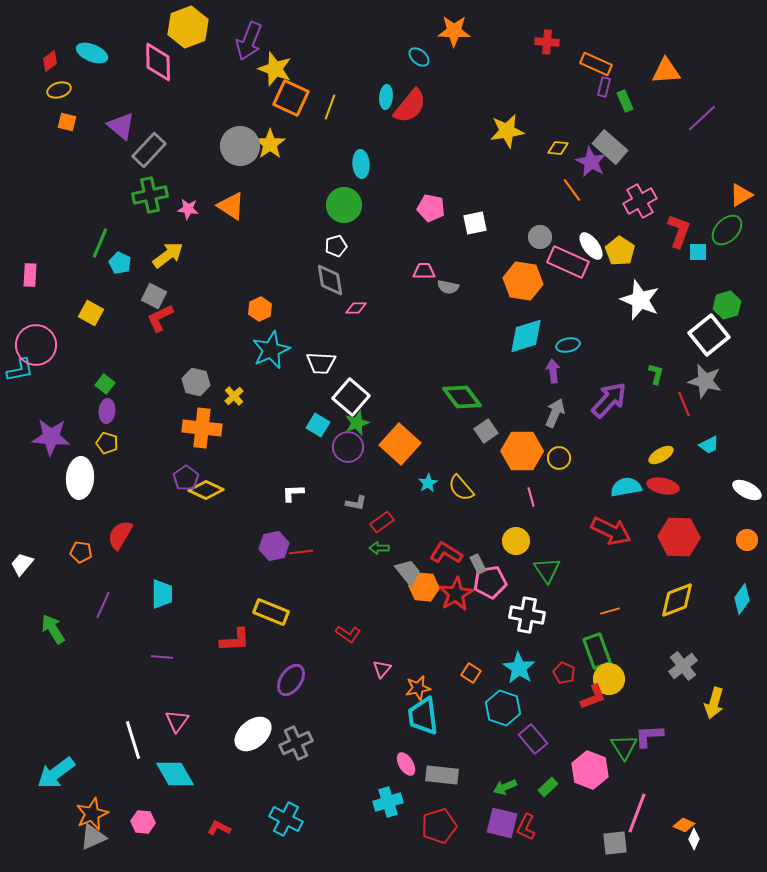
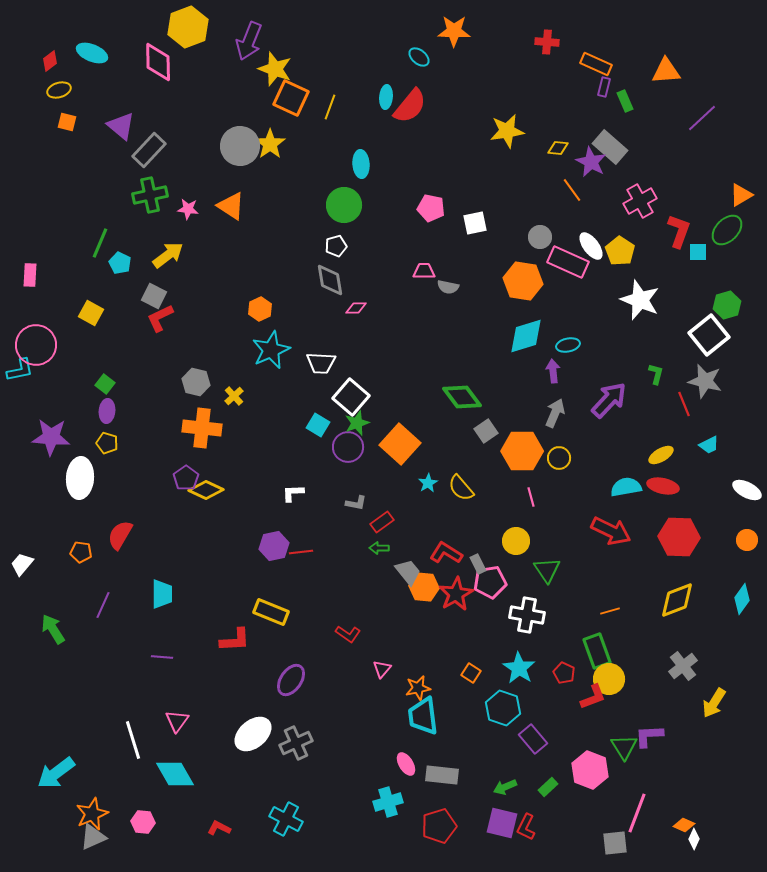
yellow arrow at (714, 703): rotated 16 degrees clockwise
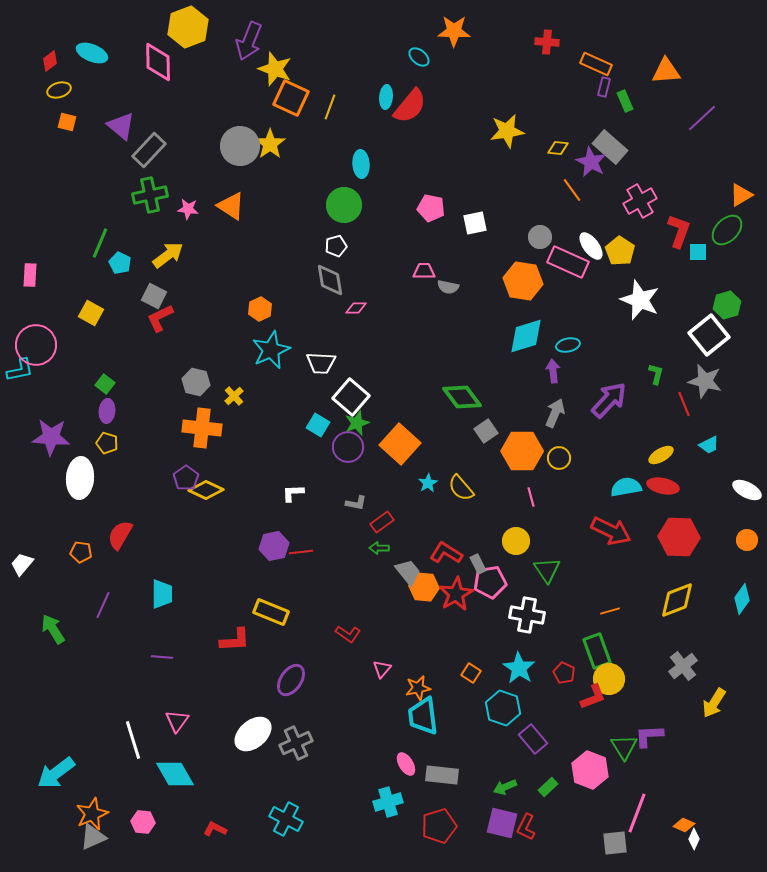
red L-shape at (219, 828): moved 4 px left, 1 px down
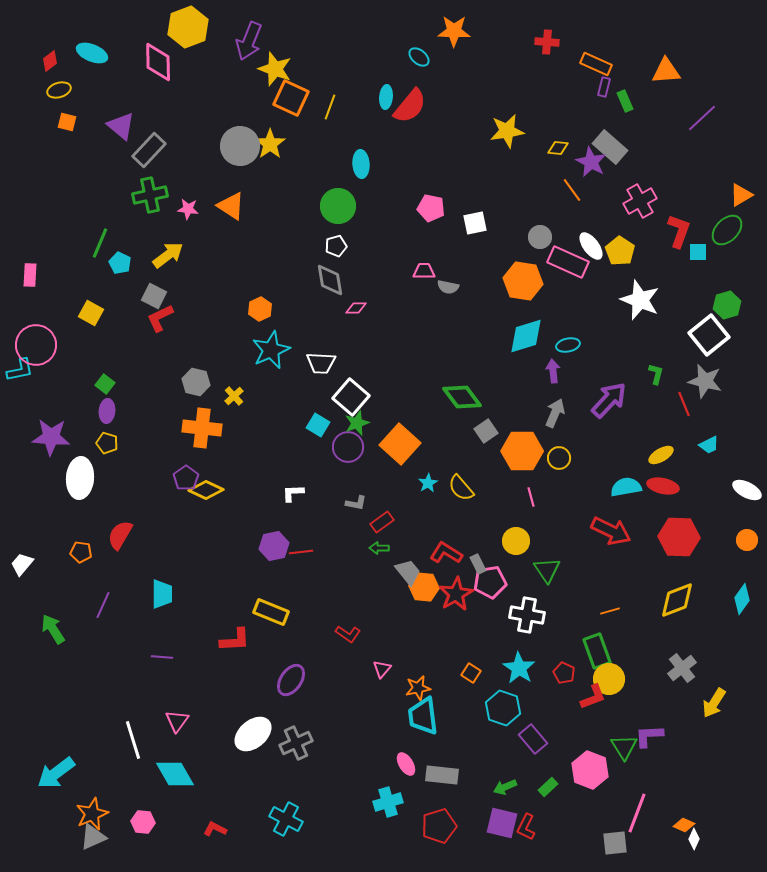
green circle at (344, 205): moved 6 px left, 1 px down
gray cross at (683, 666): moved 1 px left, 2 px down
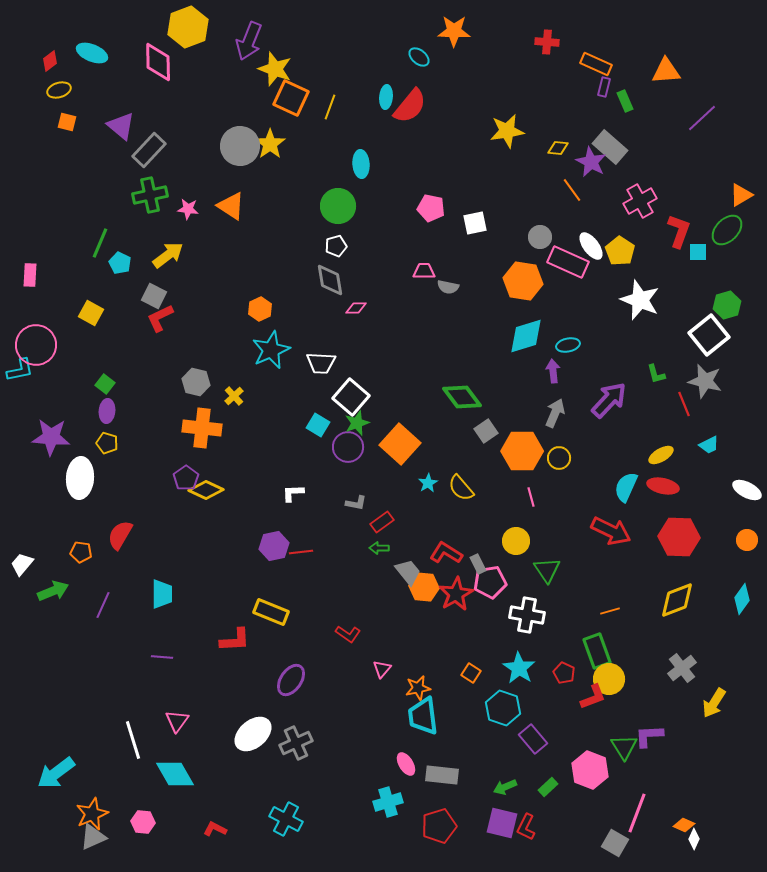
green L-shape at (656, 374): rotated 150 degrees clockwise
cyan semicircle at (626, 487): rotated 56 degrees counterclockwise
green arrow at (53, 629): moved 38 px up; rotated 100 degrees clockwise
gray square at (615, 843): rotated 36 degrees clockwise
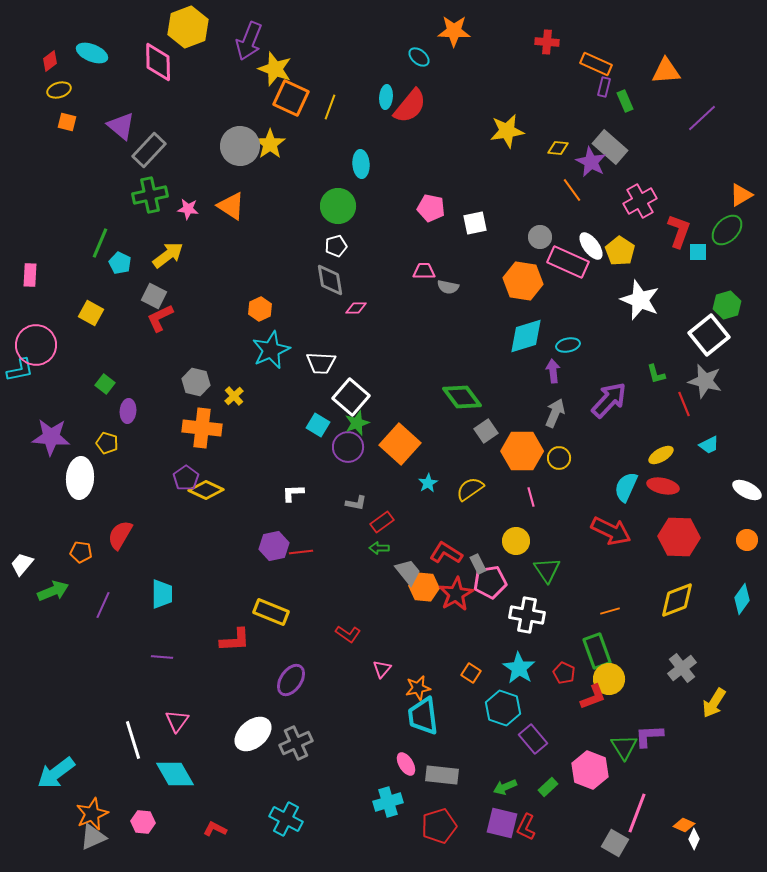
purple ellipse at (107, 411): moved 21 px right
yellow semicircle at (461, 488): moved 9 px right, 1 px down; rotated 96 degrees clockwise
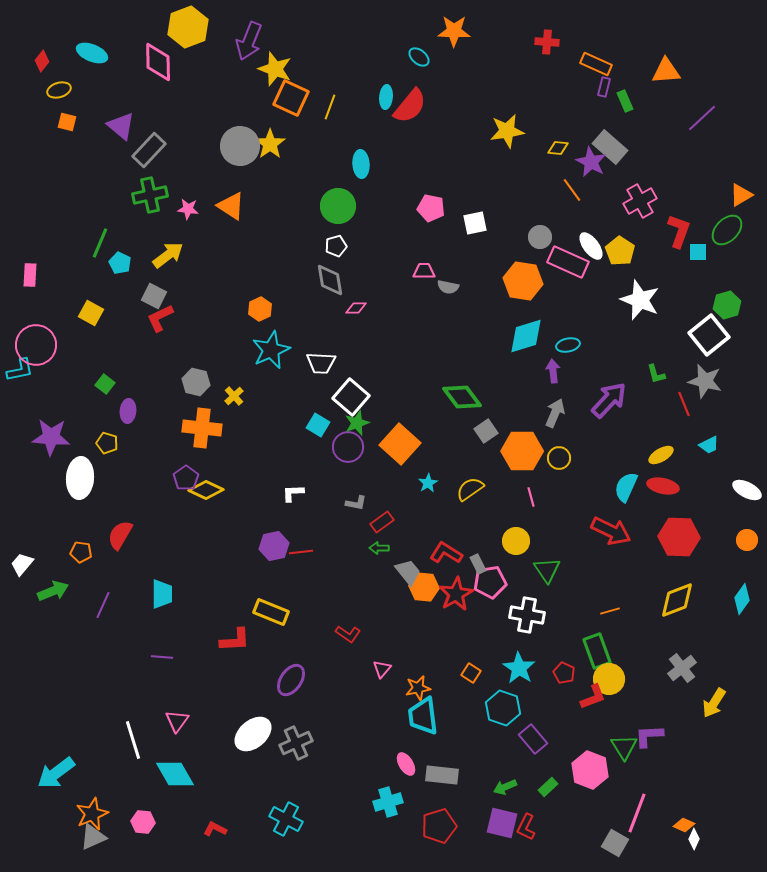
red diamond at (50, 61): moved 8 px left; rotated 15 degrees counterclockwise
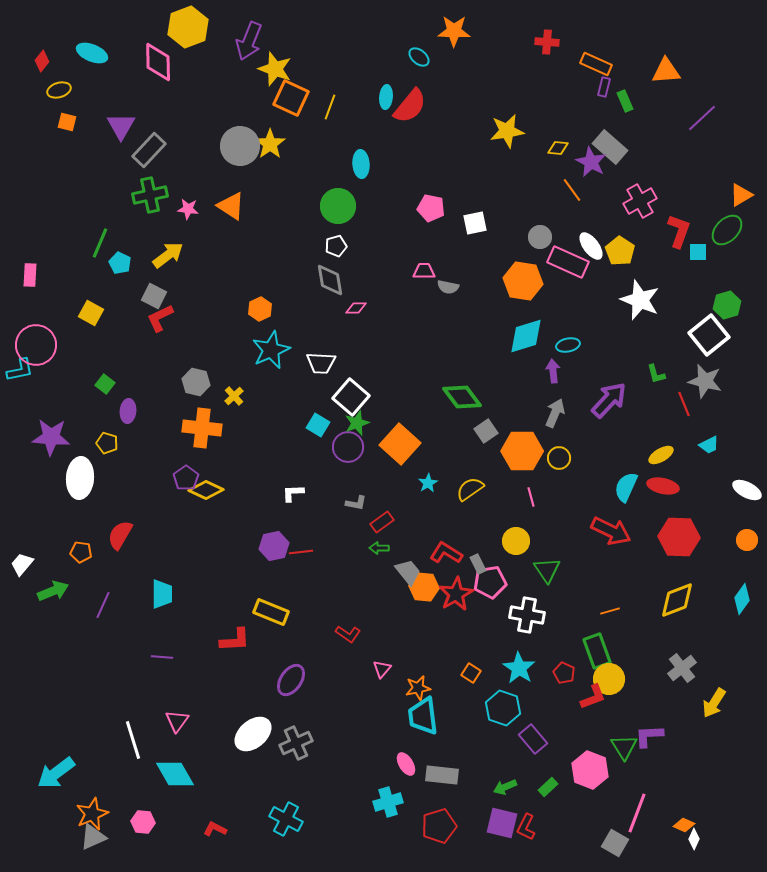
purple triangle at (121, 126): rotated 20 degrees clockwise
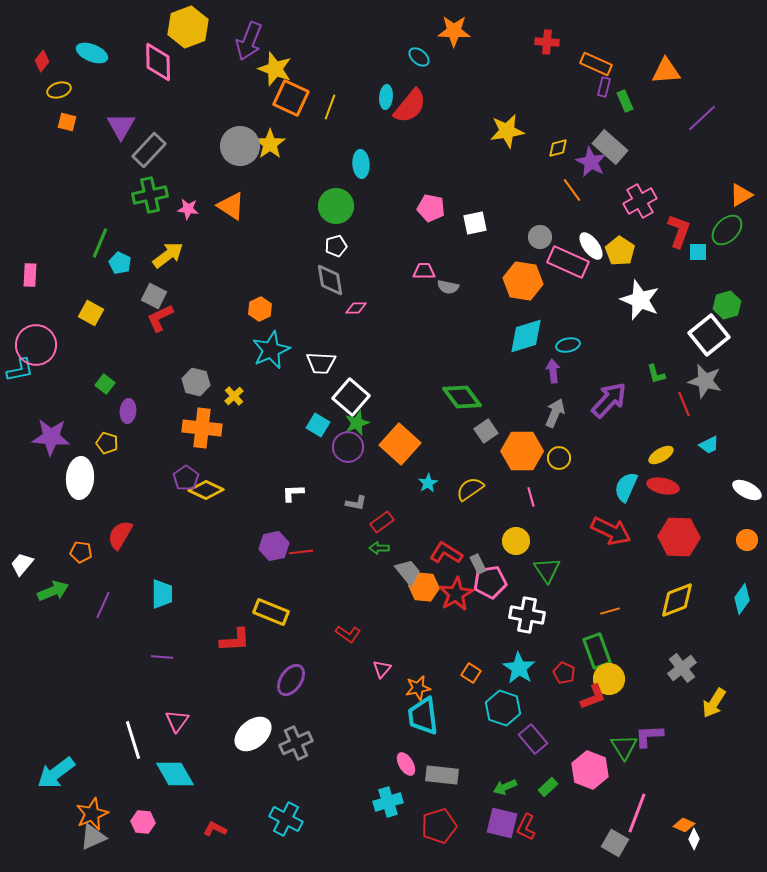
yellow diamond at (558, 148): rotated 20 degrees counterclockwise
green circle at (338, 206): moved 2 px left
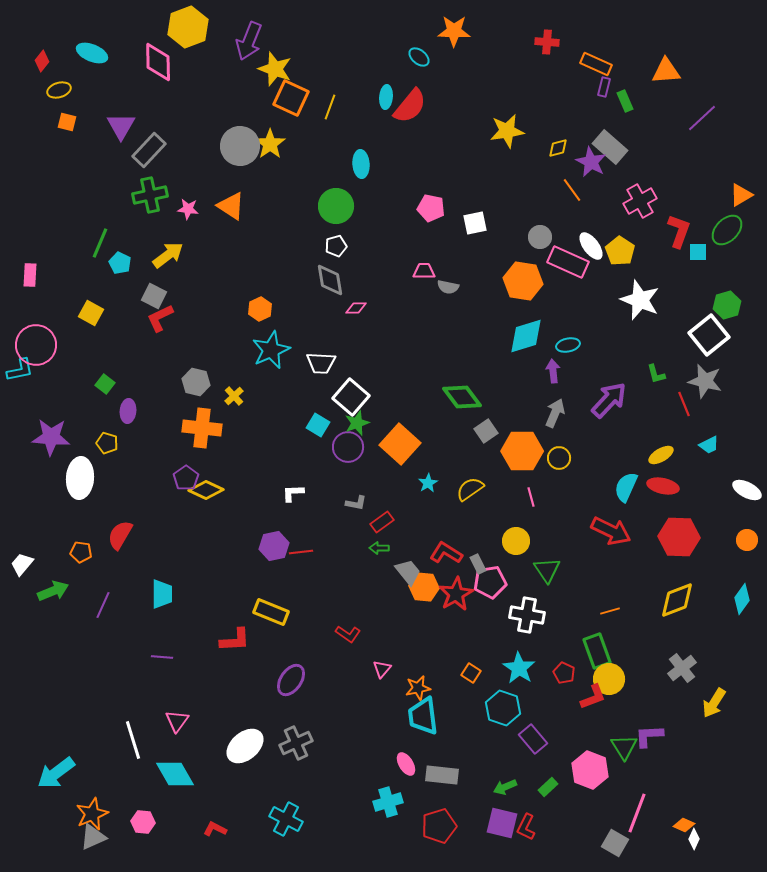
white ellipse at (253, 734): moved 8 px left, 12 px down
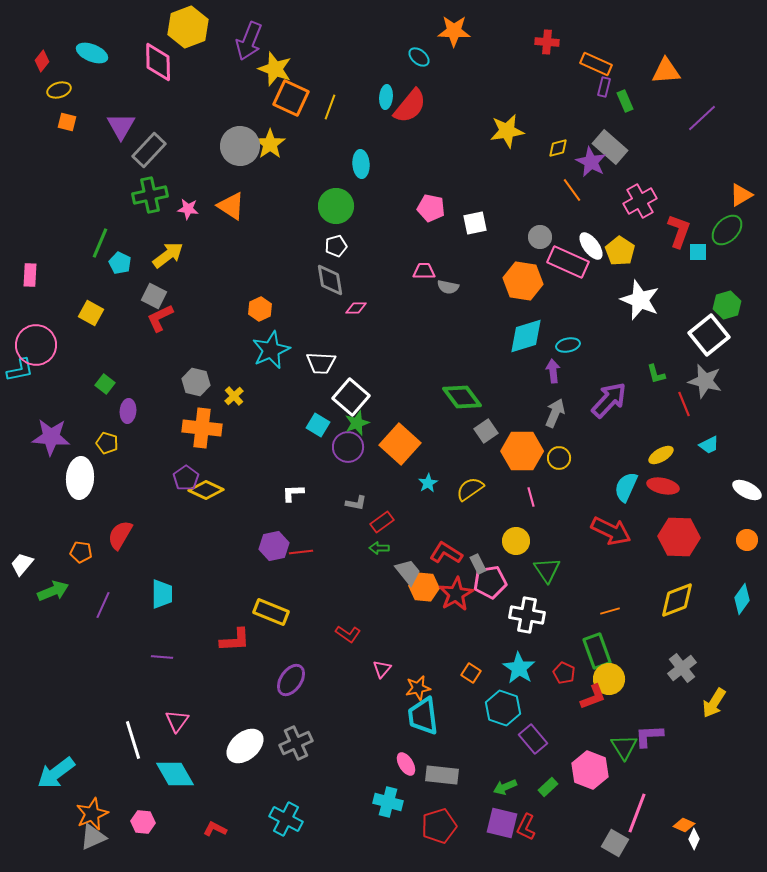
cyan cross at (388, 802): rotated 32 degrees clockwise
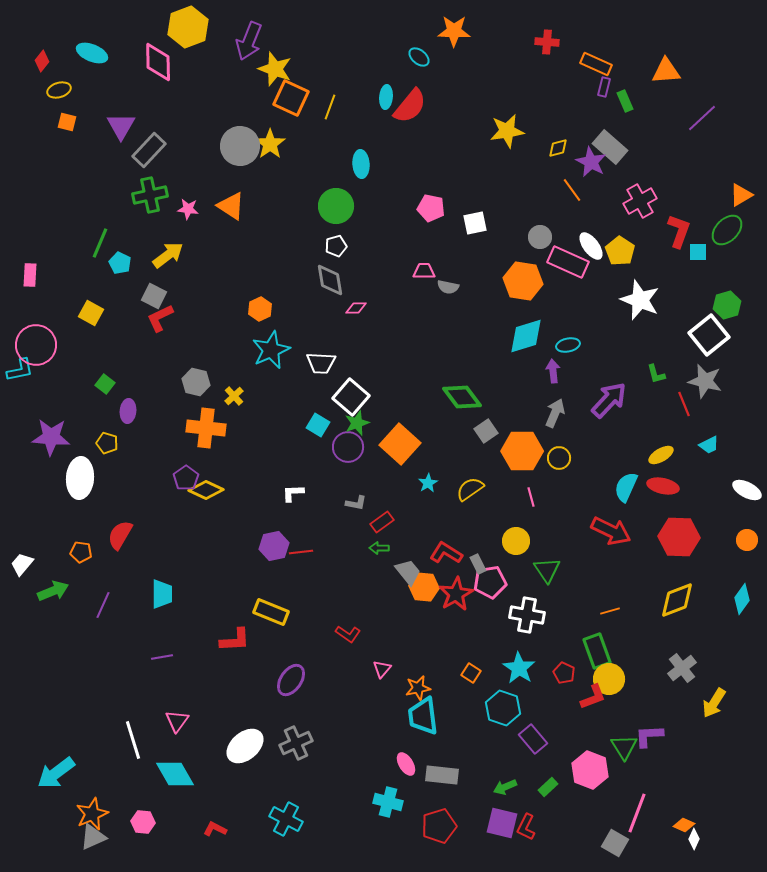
orange cross at (202, 428): moved 4 px right
purple line at (162, 657): rotated 15 degrees counterclockwise
